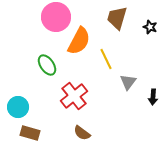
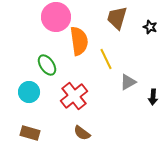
orange semicircle: rotated 36 degrees counterclockwise
gray triangle: rotated 24 degrees clockwise
cyan circle: moved 11 px right, 15 px up
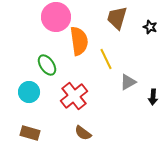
brown semicircle: moved 1 px right
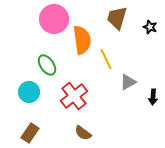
pink circle: moved 2 px left, 2 px down
orange semicircle: moved 3 px right, 1 px up
brown rectangle: rotated 72 degrees counterclockwise
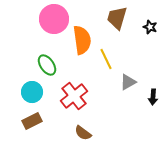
cyan circle: moved 3 px right
brown rectangle: moved 2 px right, 12 px up; rotated 30 degrees clockwise
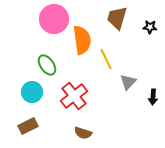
black star: rotated 16 degrees counterclockwise
gray triangle: rotated 18 degrees counterclockwise
brown rectangle: moved 4 px left, 5 px down
brown semicircle: rotated 18 degrees counterclockwise
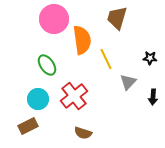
black star: moved 31 px down
cyan circle: moved 6 px right, 7 px down
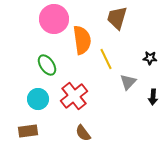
brown rectangle: moved 5 px down; rotated 18 degrees clockwise
brown semicircle: rotated 36 degrees clockwise
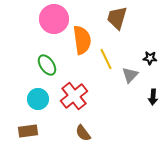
gray triangle: moved 2 px right, 7 px up
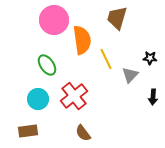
pink circle: moved 1 px down
